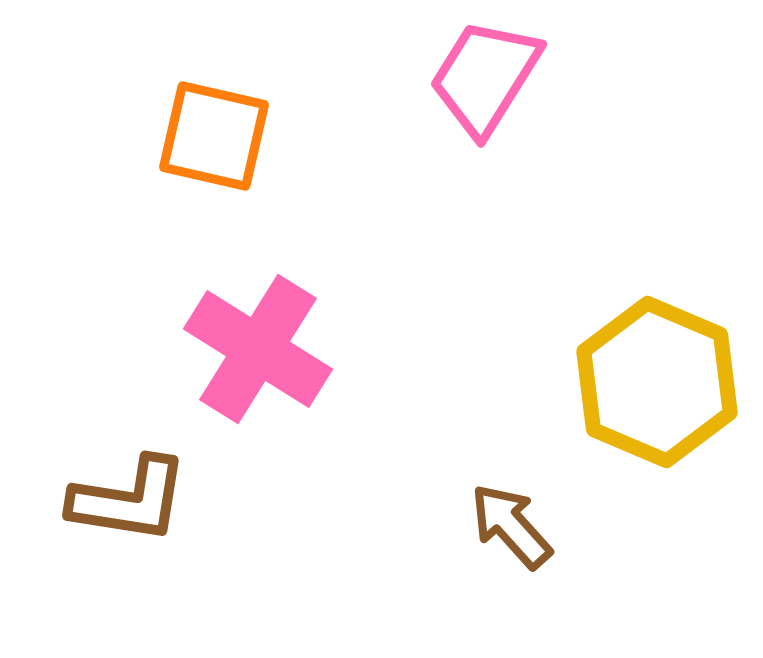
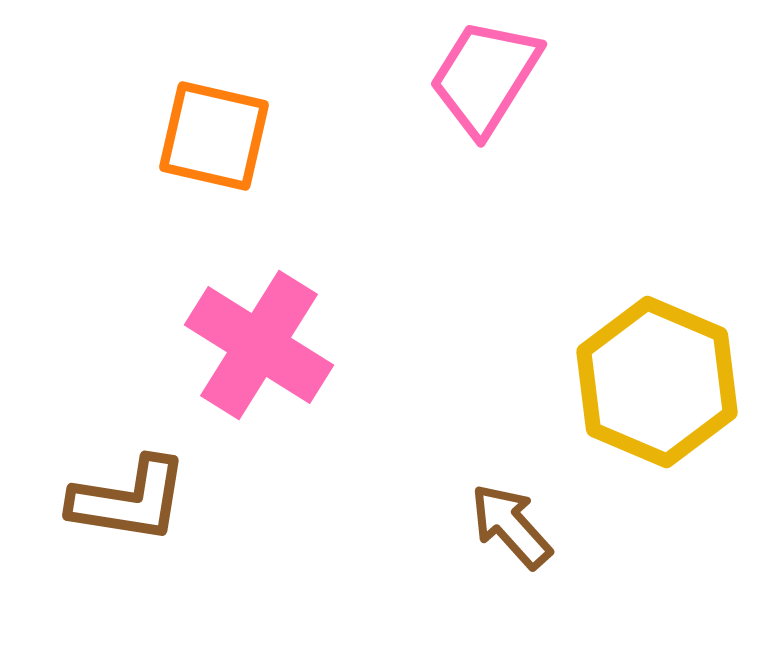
pink cross: moved 1 px right, 4 px up
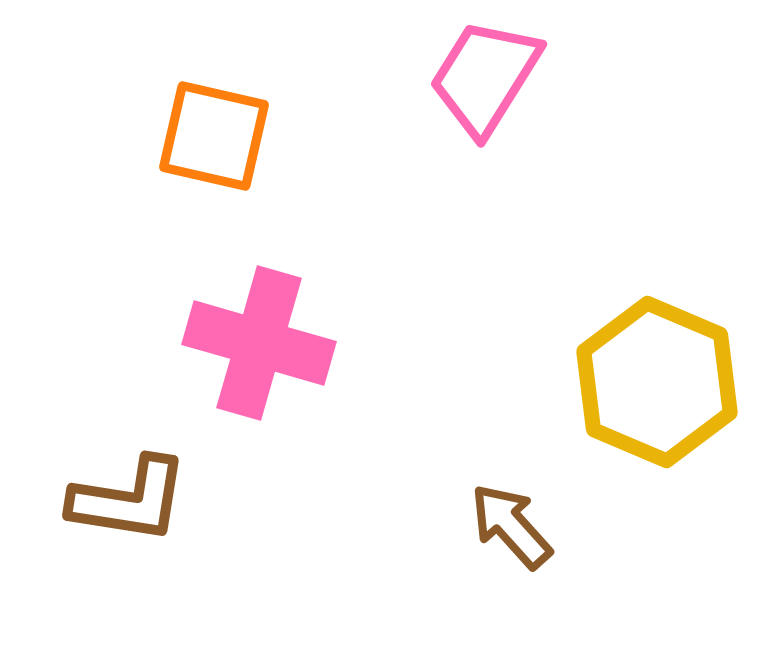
pink cross: moved 2 px up; rotated 16 degrees counterclockwise
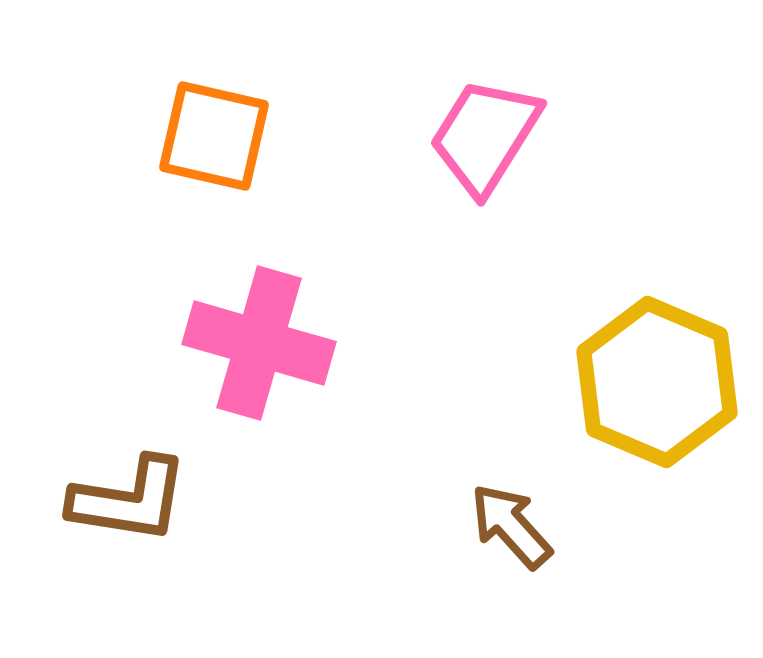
pink trapezoid: moved 59 px down
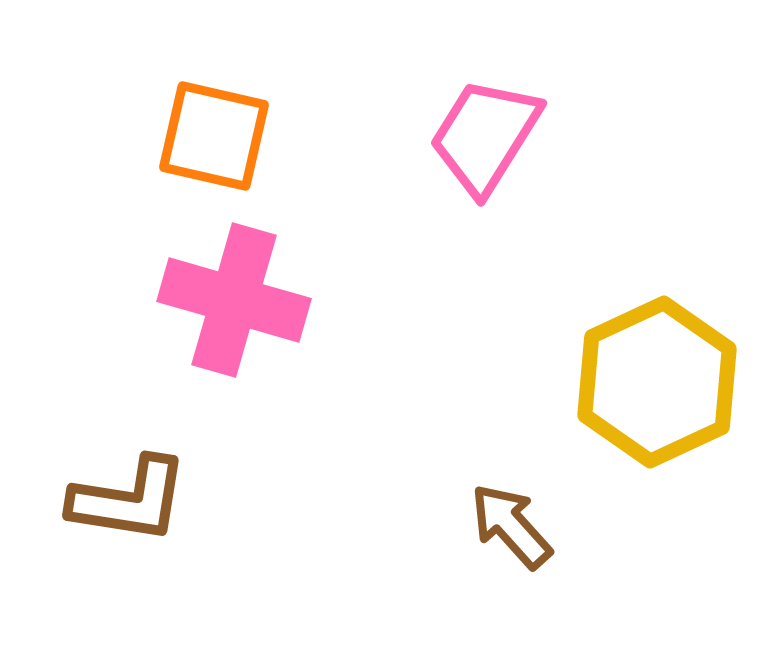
pink cross: moved 25 px left, 43 px up
yellow hexagon: rotated 12 degrees clockwise
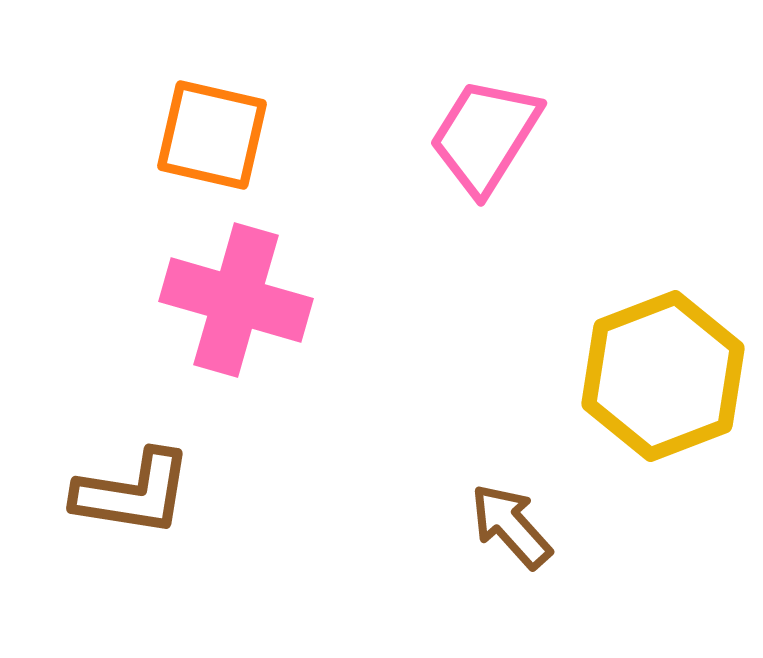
orange square: moved 2 px left, 1 px up
pink cross: moved 2 px right
yellow hexagon: moved 6 px right, 6 px up; rotated 4 degrees clockwise
brown L-shape: moved 4 px right, 7 px up
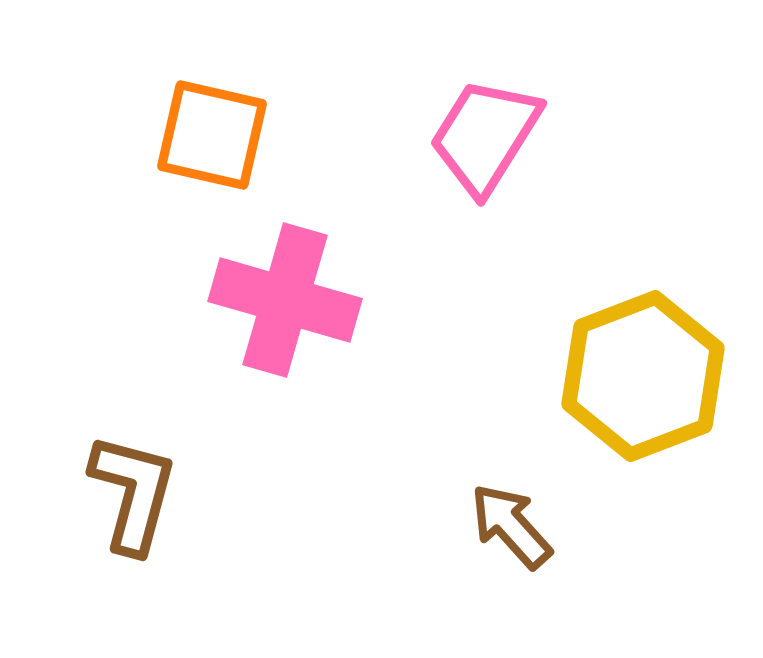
pink cross: moved 49 px right
yellow hexagon: moved 20 px left
brown L-shape: rotated 84 degrees counterclockwise
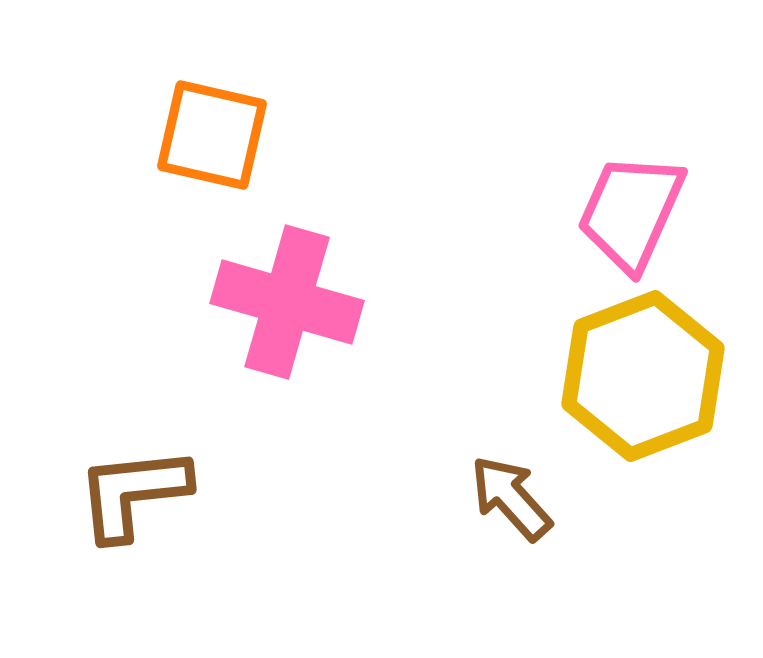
pink trapezoid: moved 146 px right, 76 px down; rotated 8 degrees counterclockwise
pink cross: moved 2 px right, 2 px down
brown L-shape: rotated 111 degrees counterclockwise
brown arrow: moved 28 px up
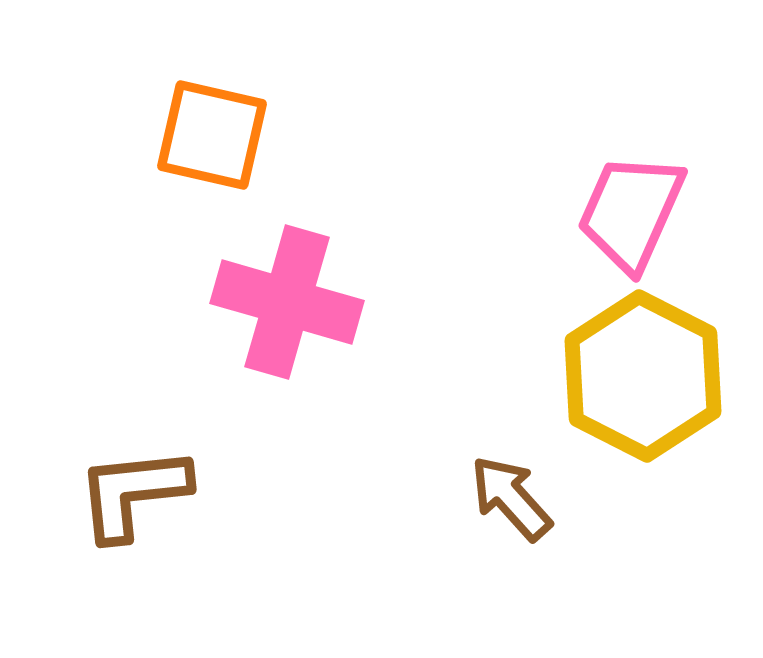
yellow hexagon: rotated 12 degrees counterclockwise
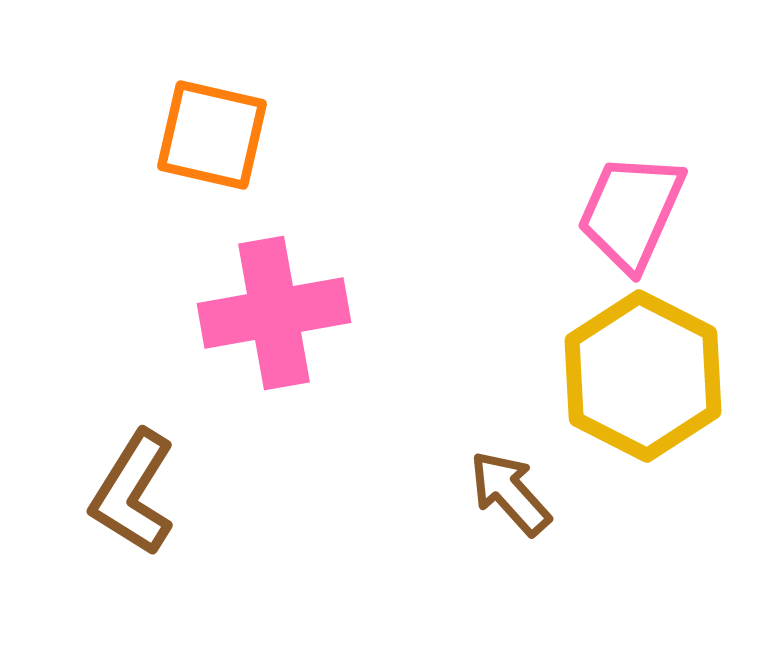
pink cross: moved 13 px left, 11 px down; rotated 26 degrees counterclockwise
brown L-shape: rotated 52 degrees counterclockwise
brown arrow: moved 1 px left, 5 px up
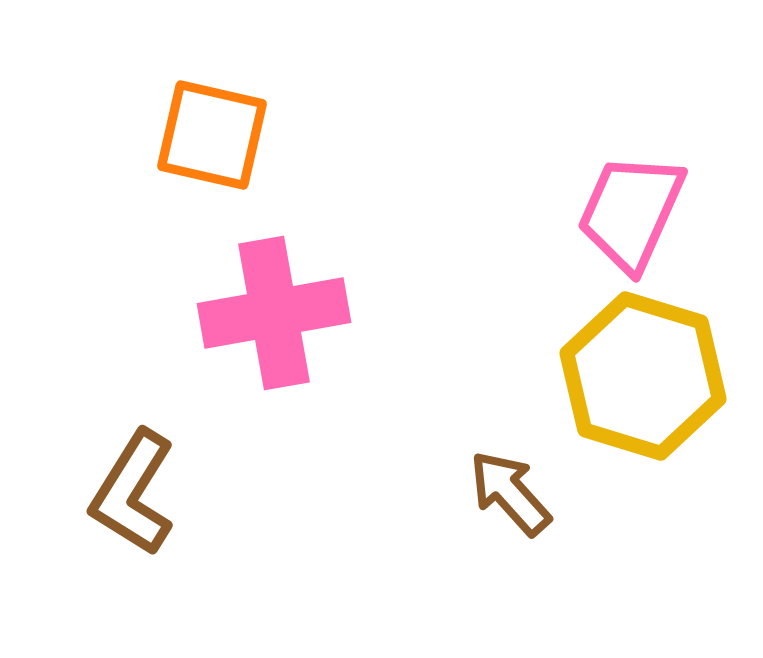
yellow hexagon: rotated 10 degrees counterclockwise
